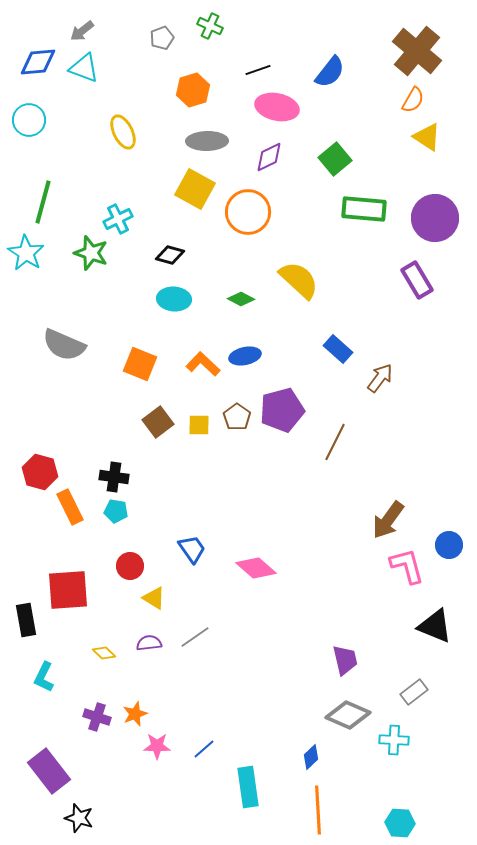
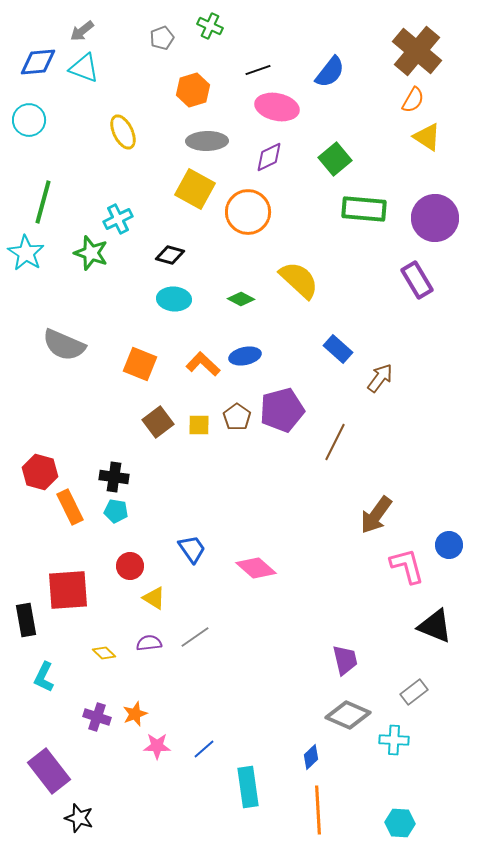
brown arrow at (388, 520): moved 12 px left, 5 px up
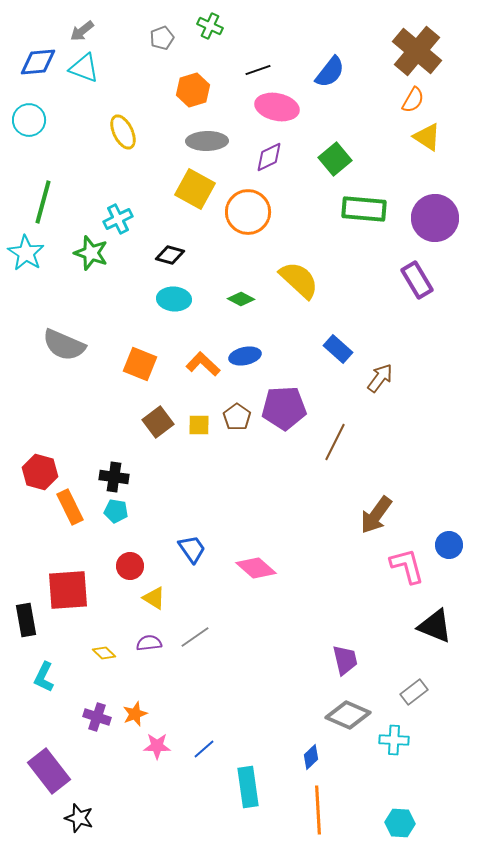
purple pentagon at (282, 410): moved 2 px right, 2 px up; rotated 12 degrees clockwise
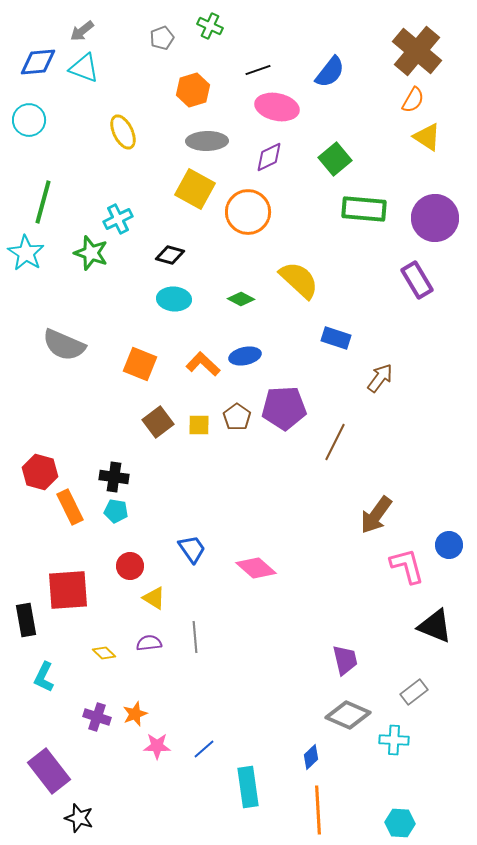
blue rectangle at (338, 349): moved 2 px left, 11 px up; rotated 24 degrees counterclockwise
gray line at (195, 637): rotated 60 degrees counterclockwise
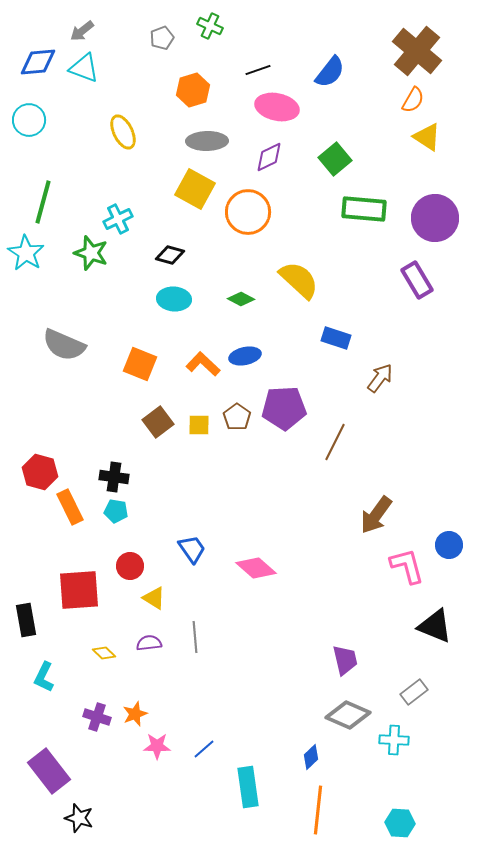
red square at (68, 590): moved 11 px right
orange line at (318, 810): rotated 9 degrees clockwise
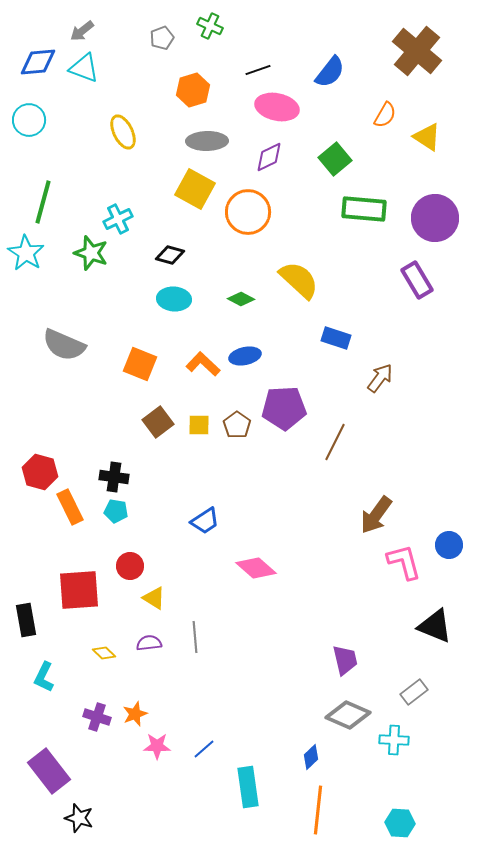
orange semicircle at (413, 100): moved 28 px left, 15 px down
brown pentagon at (237, 417): moved 8 px down
blue trapezoid at (192, 549): moved 13 px right, 28 px up; rotated 92 degrees clockwise
pink L-shape at (407, 566): moved 3 px left, 4 px up
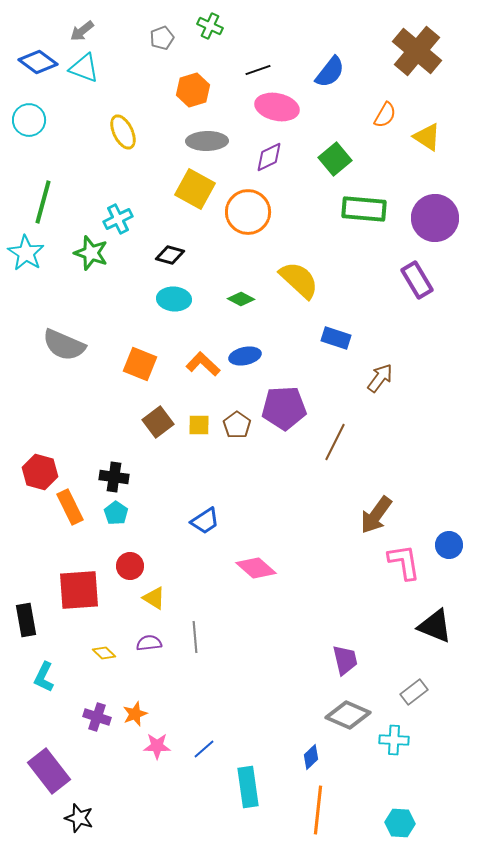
blue diamond at (38, 62): rotated 42 degrees clockwise
cyan pentagon at (116, 511): moved 2 px down; rotated 25 degrees clockwise
pink L-shape at (404, 562): rotated 6 degrees clockwise
